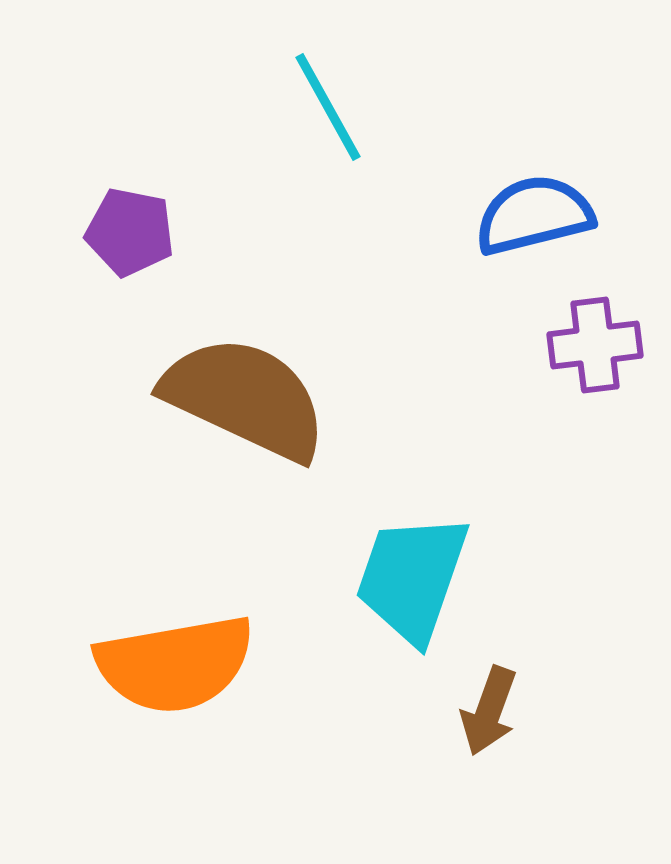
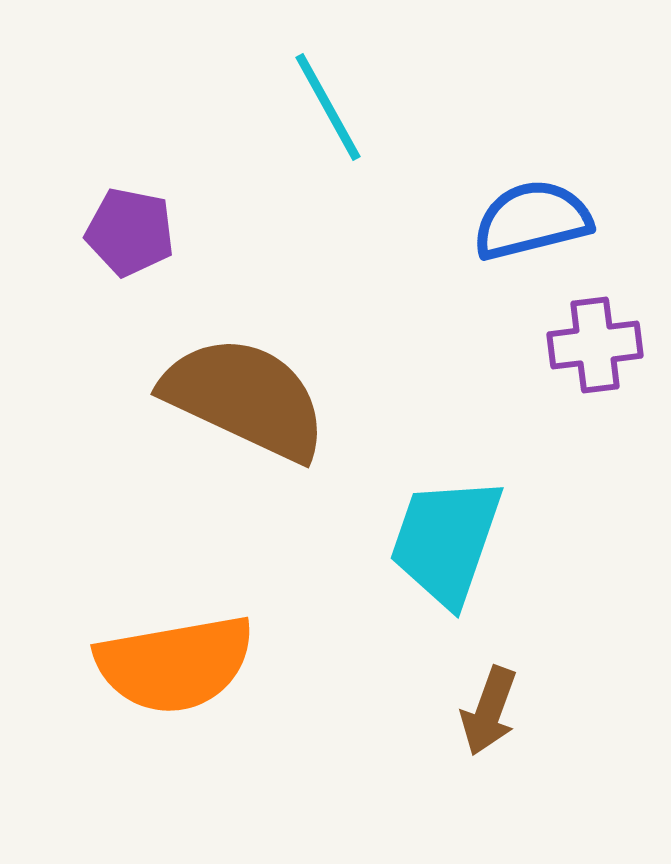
blue semicircle: moved 2 px left, 5 px down
cyan trapezoid: moved 34 px right, 37 px up
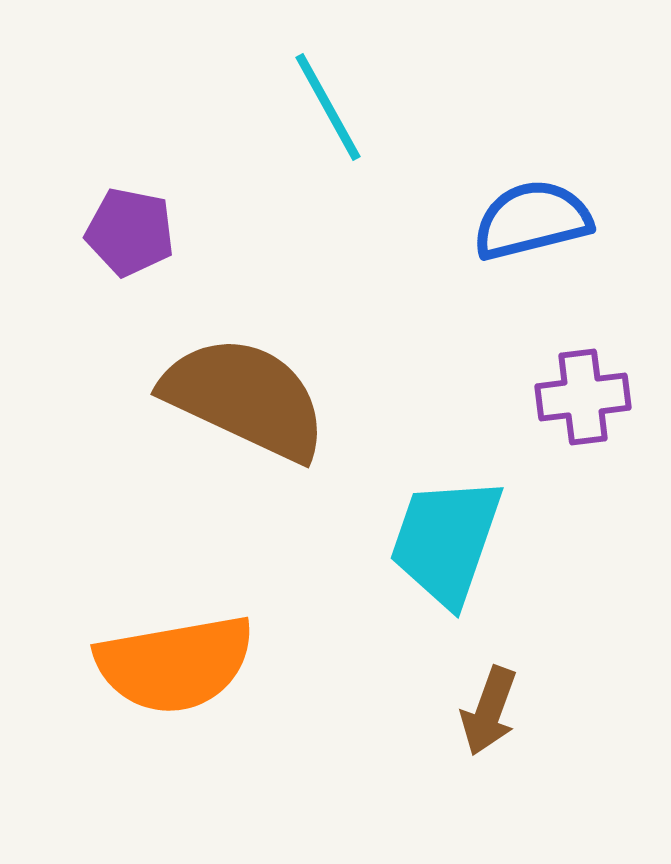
purple cross: moved 12 px left, 52 px down
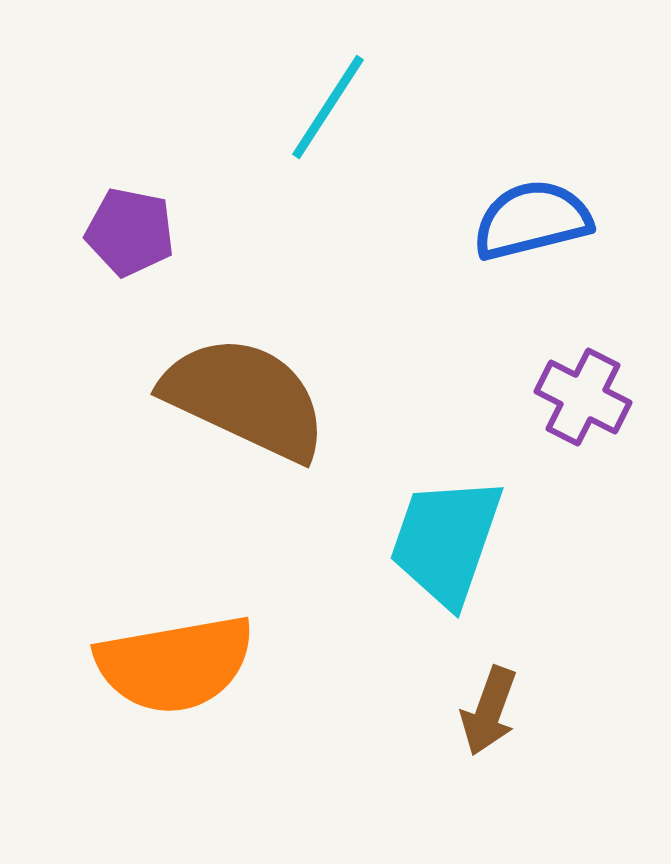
cyan line: rotated 62 degrees clockwise
purple cross: rotated 34 degrees clockwise
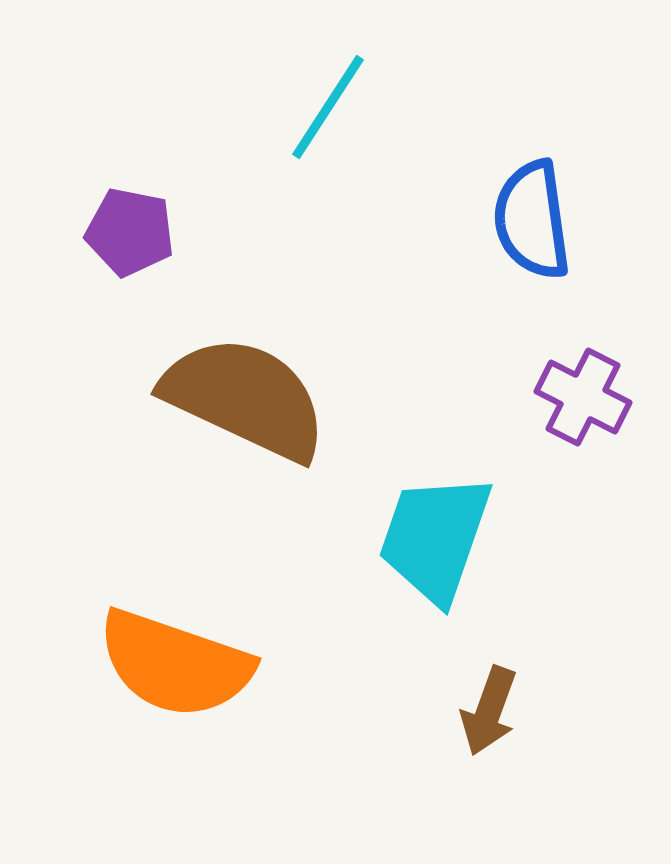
blue semicircle: rotated 84 degrees counterclockwise
cyan trapezoid: moved 11 px left, 3 px up
orange semicircle: rotated 29 degrees clockwise
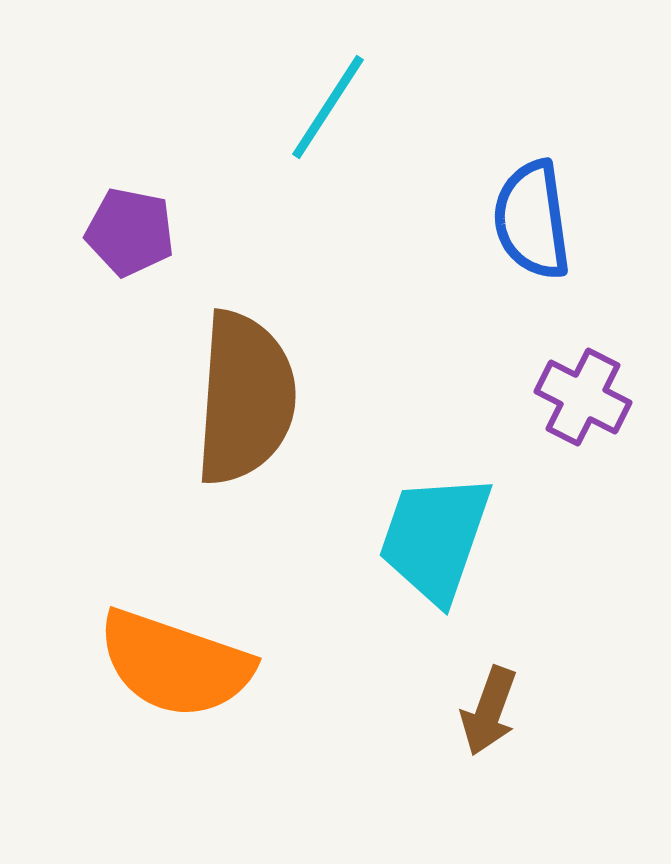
brown semicircle: rotated 69 degrees clockwise
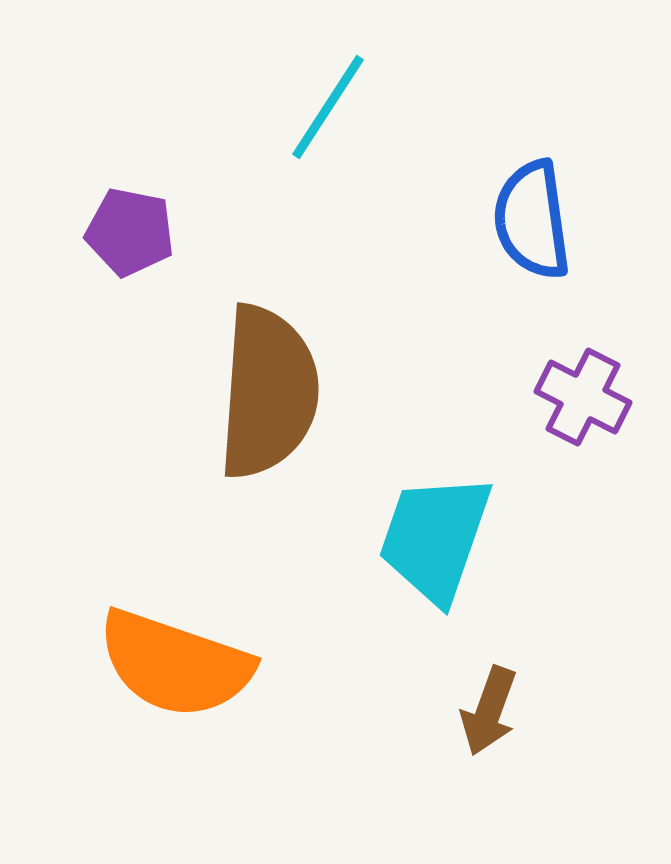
brown semicircle: moved 23 px right, 6 px up
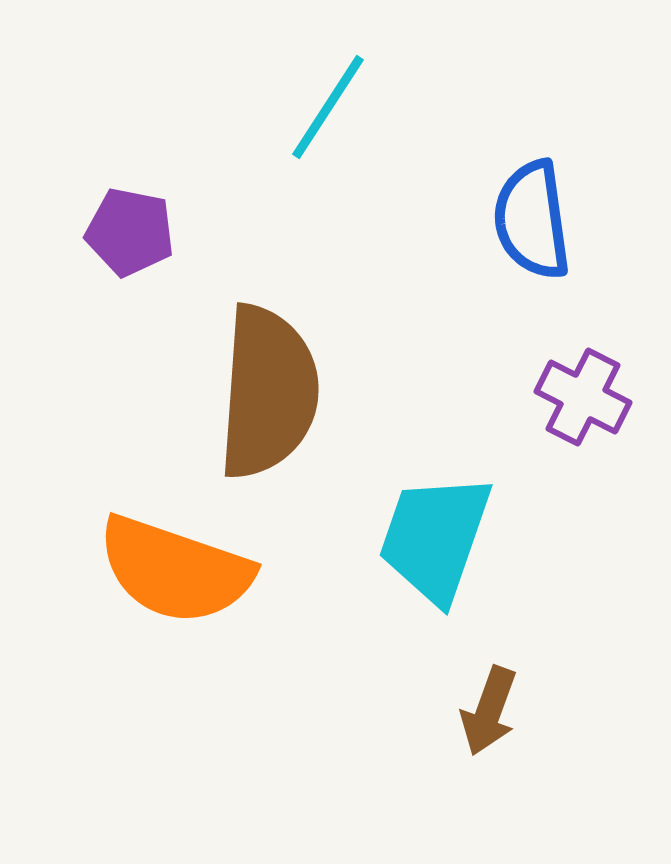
orange semicircle: moved 94 px up
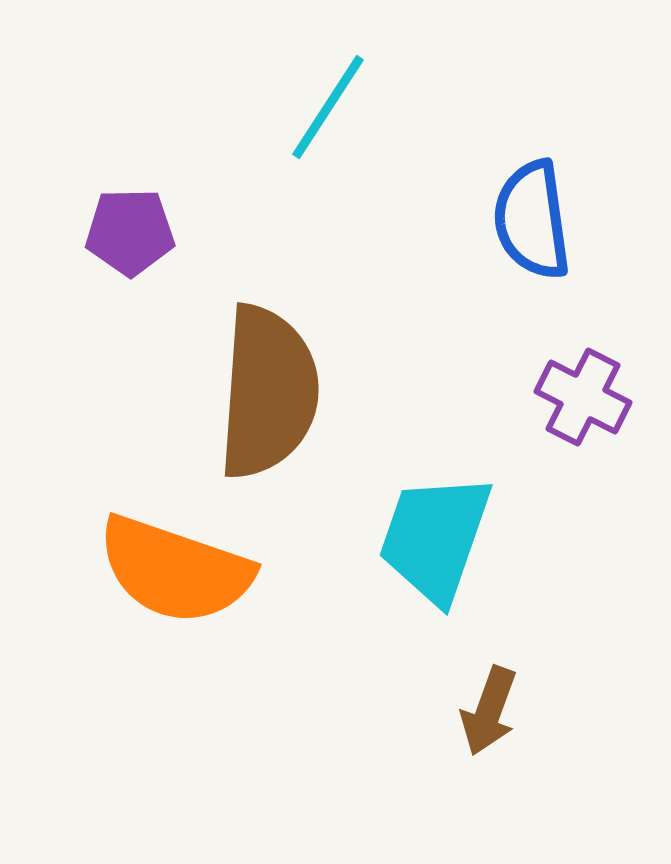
purple pentagon: rotated 12 degrees counterclockwise
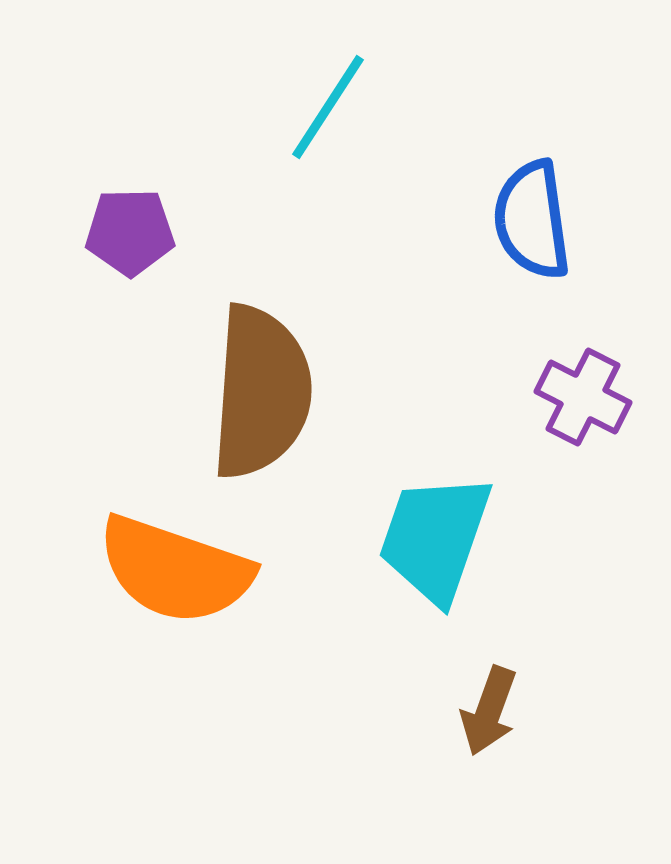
brown semicircle: moved 7 px left
